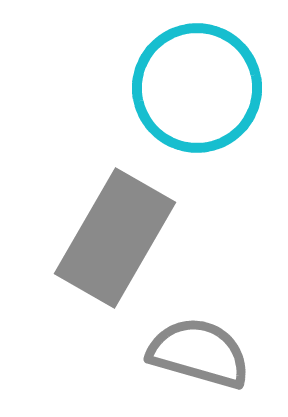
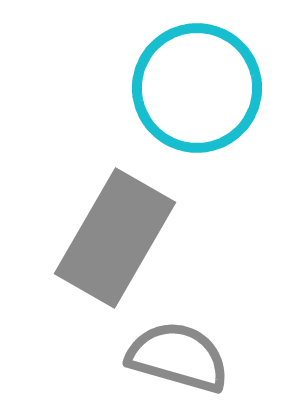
gray semicircle: moved 21 px left, 4 px down
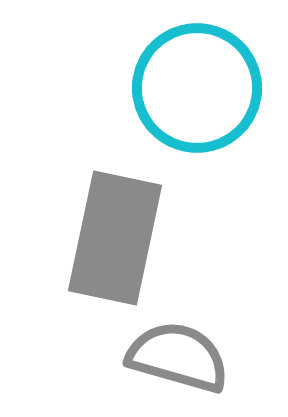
gray rectangle: rotated 18 degrees counterclockwise
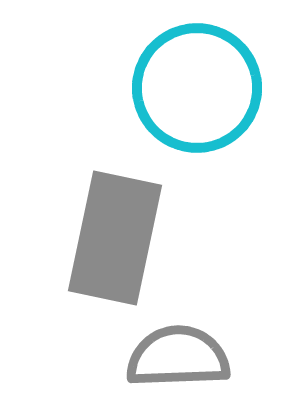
gray semicircle: rotated 18 degrees counterclockwise
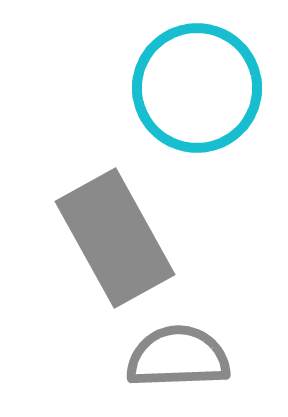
gray rectangle: rotated 41 degrees counterclockwise
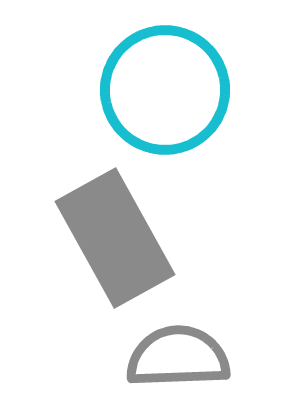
cyan circle: moved 32 px left, 2 px down
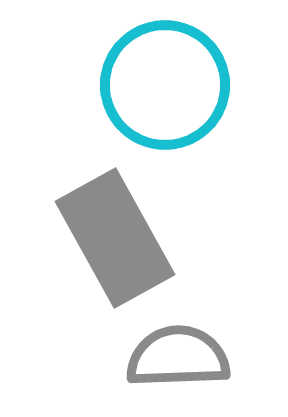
cyan circle: moved 5 px up
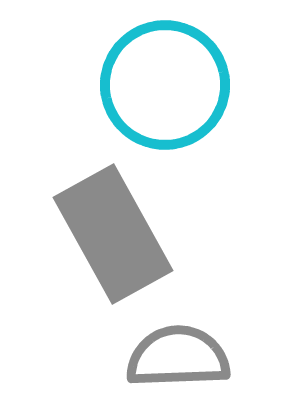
gray rectangle: moved 2 px left, 4 px up
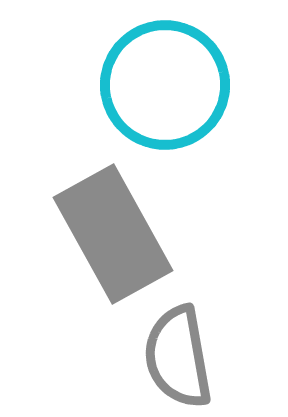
gray semicircle: rotated 98 degrees counterclockwise
